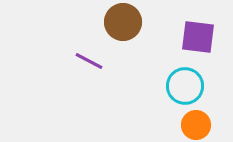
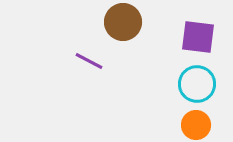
cyan circle: moved 12 px right, 2 px up
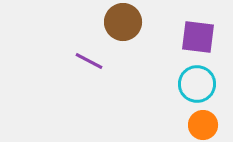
orange circle: moved 7 px right
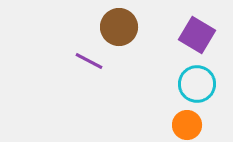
brown circle: moved 4 px left, 5 px down
purple square: moved 1 px left, 2 px up; rotated 24 degrees clockwise
orange circle: moved 16 px left
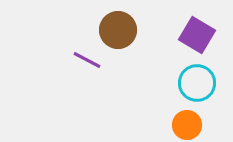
brown circle: moved 1 px left, 3 px down
purple line: moved 2 px left, 1 px up
cyan circle: moved 1 px up
